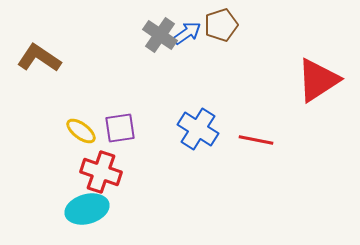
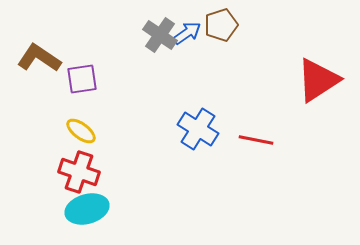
purple square: moved 38 px left, 49 px up
red cross: moved 22 px left
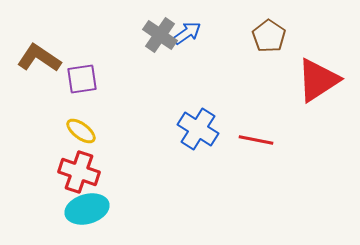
brown pentagon: moved 48 px right, 11 px down; rotated 20 degrees counterclockwise
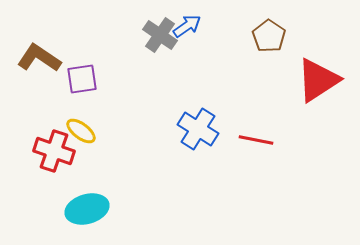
blue arrow: moved 7 px up
red cross: moved 25 px left, 21 px up
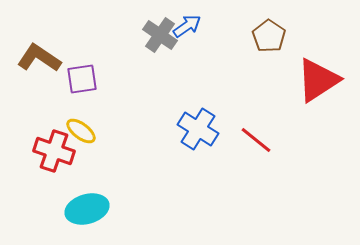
red line: rotated 28 degrees clockwise
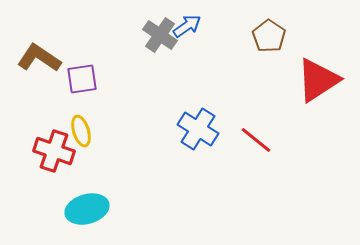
yellow ellipse: rotated 36 degrees clockwise
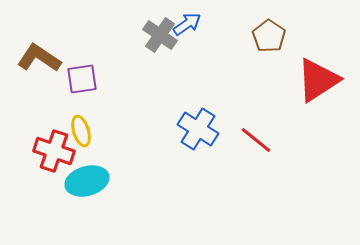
blue arrow: moved 2 px up
cyan ellipse: moved 28 px up
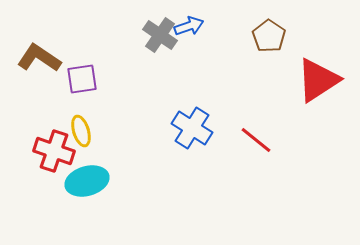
blue arrow: moved 2 px right, 2 px down; rotated 16 degrees clockwise
blue cross: moved 6 px left, 1 px up
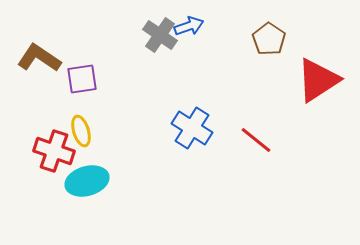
brown pentagon: moved 3 px down
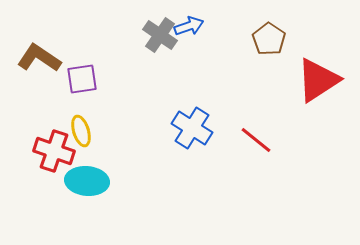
cyan ellipse: rotated 21 degrees clockwise
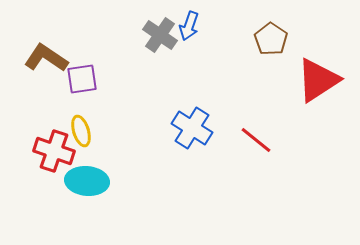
blue arrow: rotated 128 degrees clockwise
brown pentagon: moved 2 px right
brown L-shape: moved 7 px right
